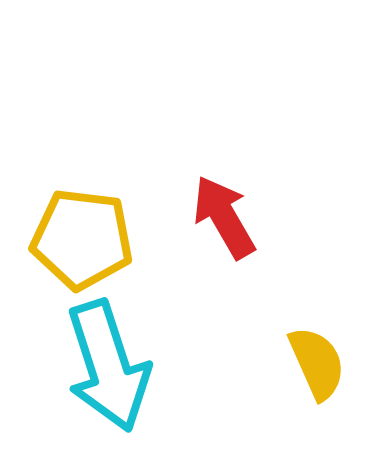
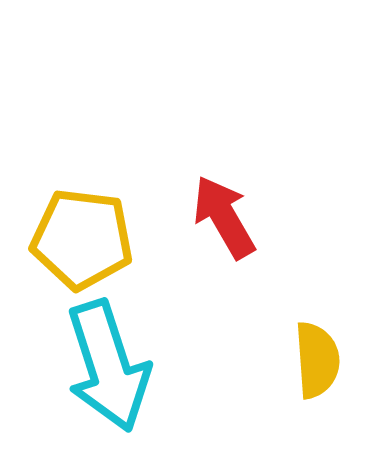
yellow semicircle: moved 3 px up; rotated 20 degrees clockwise
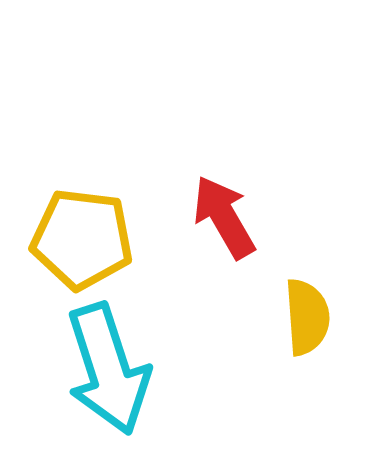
yellow semicircle: moved 10 px left, 43 px up
cyan arrow: moved 3 px down
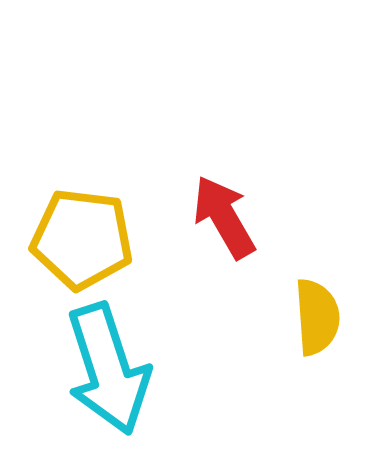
yellow semicircle: moved 10 px right
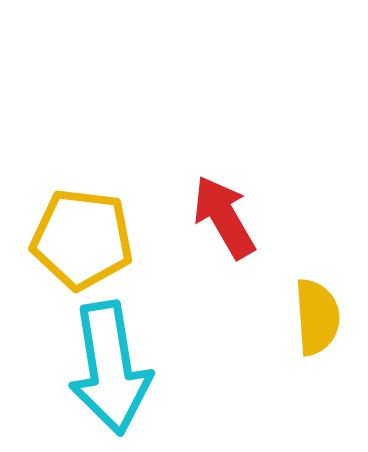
cyan arrow: moved 2 px right, 1 px up; rotated 9 degrees clockwise
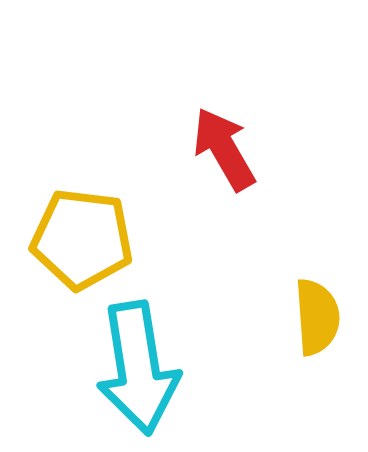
red arrow: moved 68 px up
cyan arrow: moved 28 px right
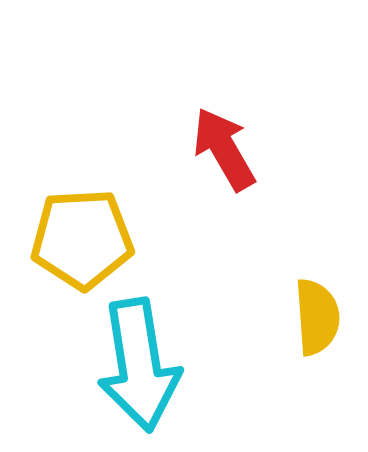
yellow pentagon: rotated 10 degrees counterclockwise
cyan arrow: moved 1 px right, 3 px up
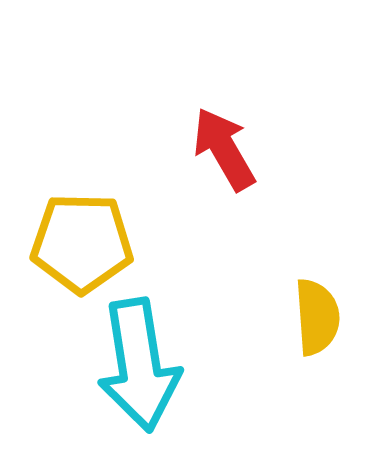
yellow pentagon: moved 4 px down; rotated 4 degrees clockwise
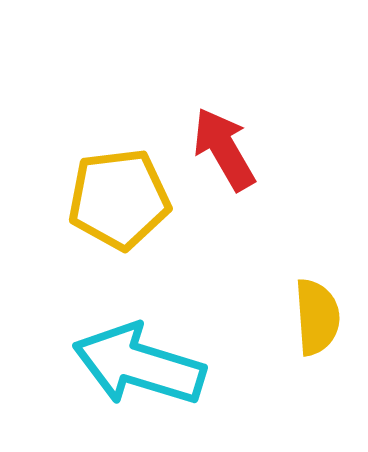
yellow pentagon: moved 37 px right, 44 px up; rotated 8 degrees counterclockwise
cyan arrow: rotated 116 degrees clockwise
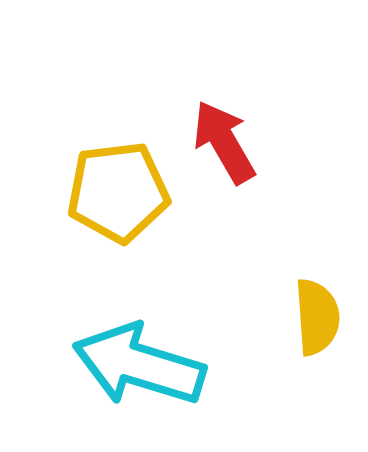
red arrow: moved 7 px up
yellow pentagon: moved 1 px left, 7 px up
